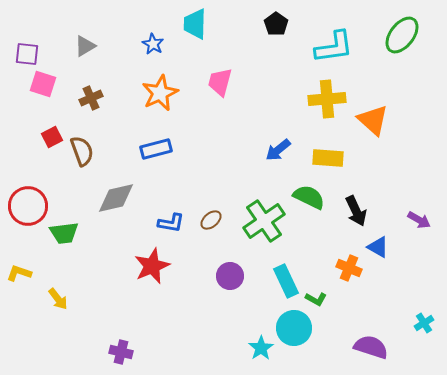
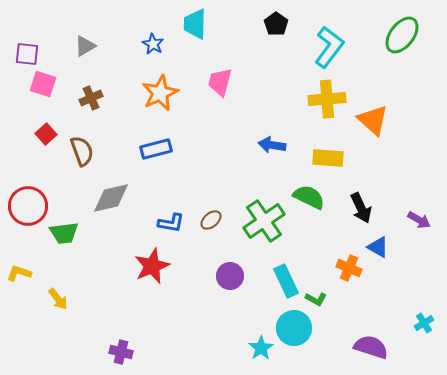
cyan L-shape: moved 5 px left; rotated 45 degrees counterclockwise
red square: moved 6 px left, 3 px up; rotated 15 degrees counterclockwise
blue arrow: moved 6 px left, 5 px up; rotated 48 degrees clockwise
gray diamond: moved 5 px left
black arrow: moved 5 px right, 3 px up
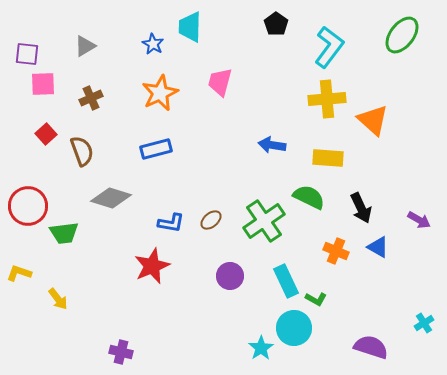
cyan trapezoid: moved 5 px left, 3 px down
pink square: rotated 20 degrees counterclockwise
gray diamond: rotated 30 degrees clockwise
orange cross: moved 13 px left, 17 px up
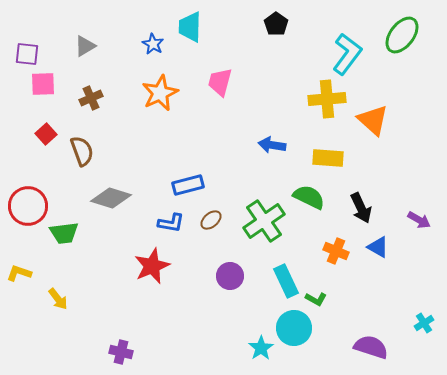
cyan L-shape: moved 18 px right, 7 px down
blue rectangle: moved 32 px right, 36 px down
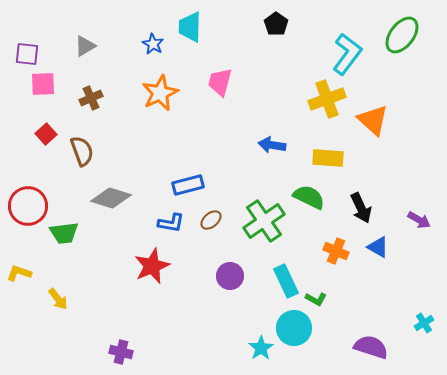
yellow cross: rotated 15 degrees counterclockwise
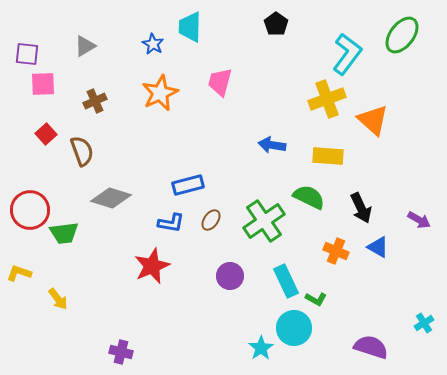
brown cross: moved 4 px right, 3 px down
yellow rectangle: moved 2 px up
red circle: moved 2 px right, 4 px down
brown ellipse: rotated 15 degrees counterclockwise
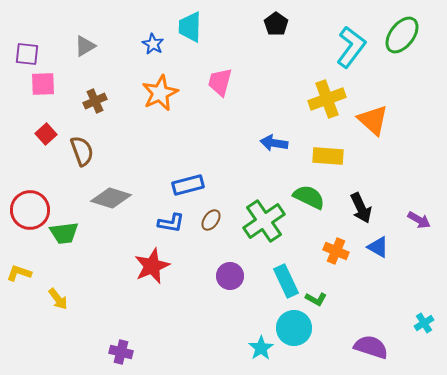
cyan L-shape: moved 4 px right, 7 px up
blue arrow: moved 2 px right, 2 px up
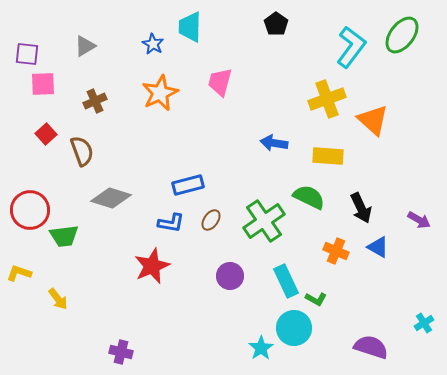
green trapezoid: moved 3 px down
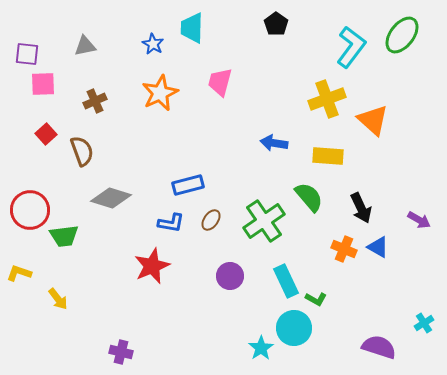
cyan trapezoid: moved 2 px right, 1 px down
gray triangle: rotated 20 degrees clockwise
green semicircle: rotated 24 degrees clockwise
orange cross: moved 8 px right, 2 px up
purple semicircle: moved 8 px right
